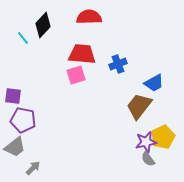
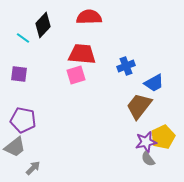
cyan line: rotated 16 degrees counterclockwise
blue cross: moved 8 px right, 2 px down
purple square: moved 6 px right, 22 px up
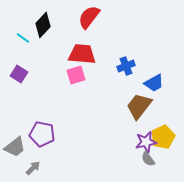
red semicircle: rotated 50 degrees counterclockwise
purple square: rotated 24 degrees clockwise
purple pentagon: moved 19 px right, 14 px down
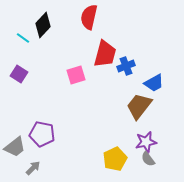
red semicircle: rotated 25 degrees counterclockwise
red trapezoid: moved 23 px right; rotated 100 degrees clockwise
yellow pentagon: moved 48 px left, 22 px down
